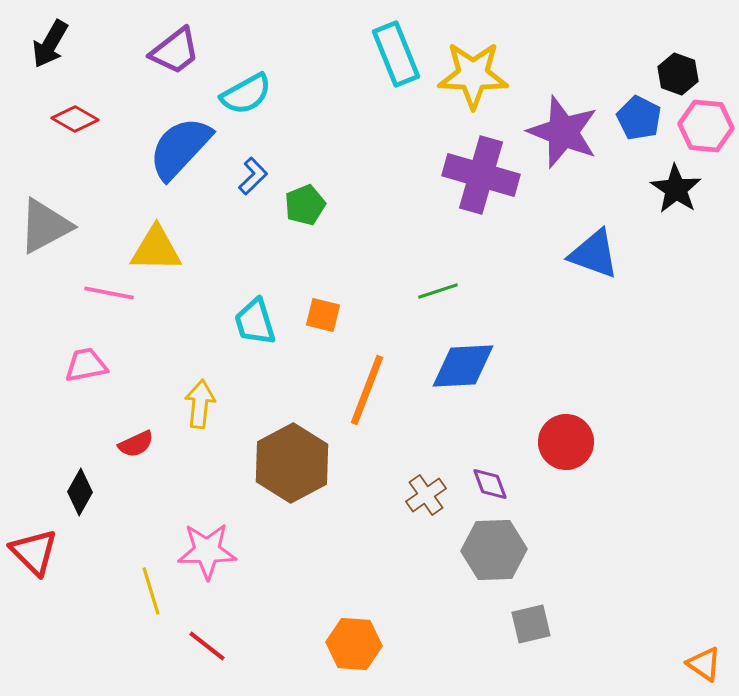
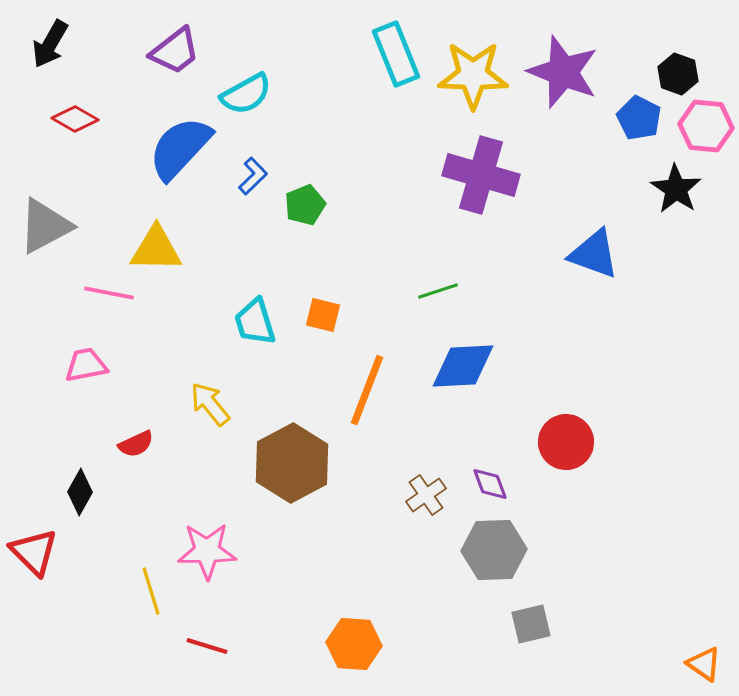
purple star: moved 60 px up
yellow arrow: moved 10 px right; rotated 45 degrees counterclockwise
red line: rotated 21 degrees counterclockwise
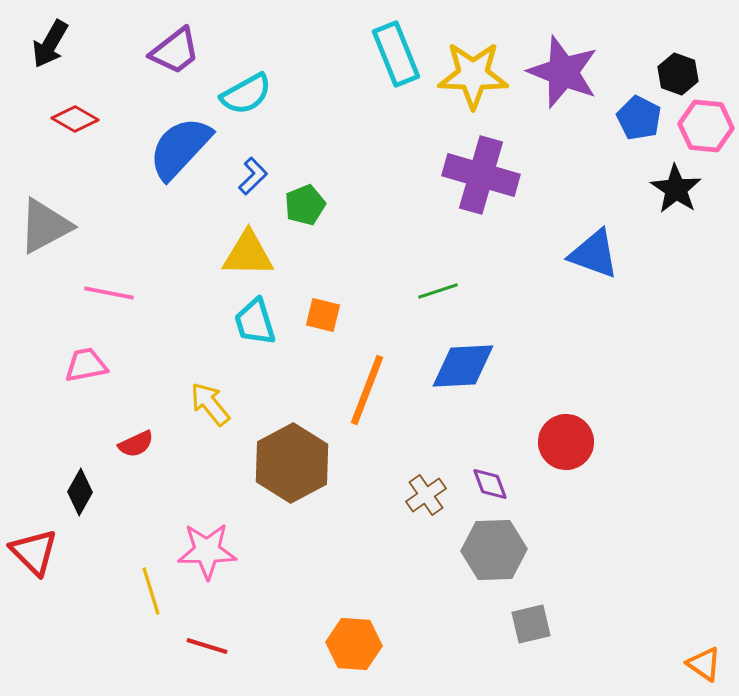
yellow triangle: moved 92 px right, 5 px down
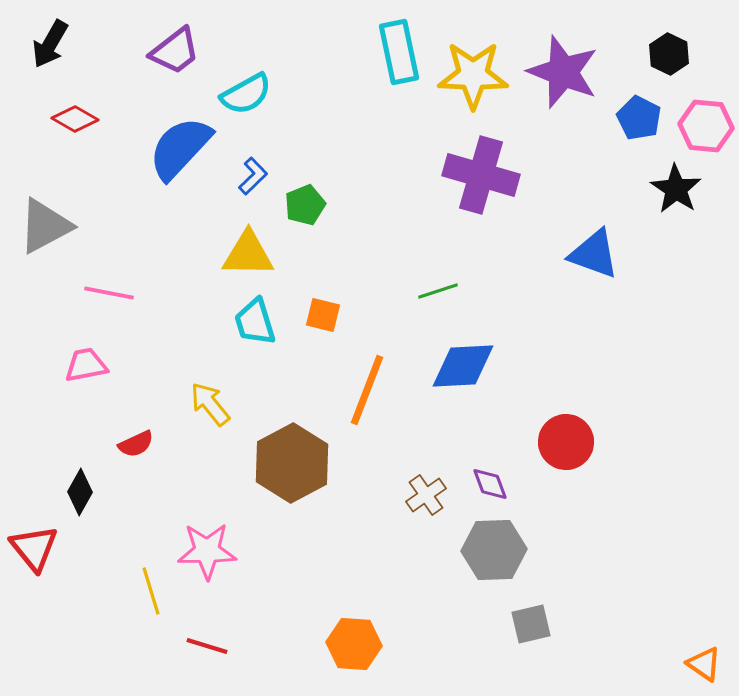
cyan rectangle: moved 3 px right, 2 px up; rotated 10 degrees clockwise
black hexagon: moved 9 px left, 20 px up; rotated 6 degrees clockwise
red triangle: moved 4 px up; rotated 6 degrees clockwise
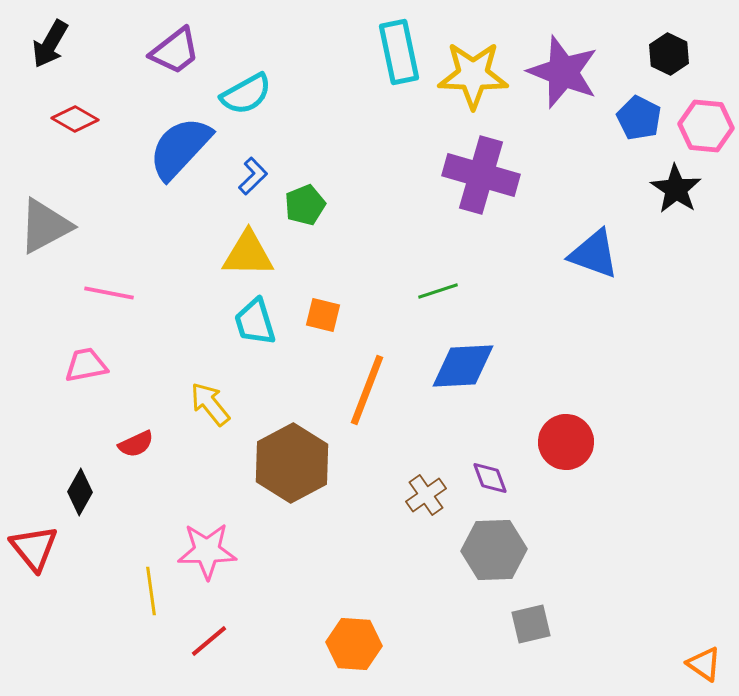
purple diamond: moved 6 px up
yellow line: rotated 9 degrees clockwise
red line: moved 2 px right, 5 px up; rotated 57 degrees counterclockwise
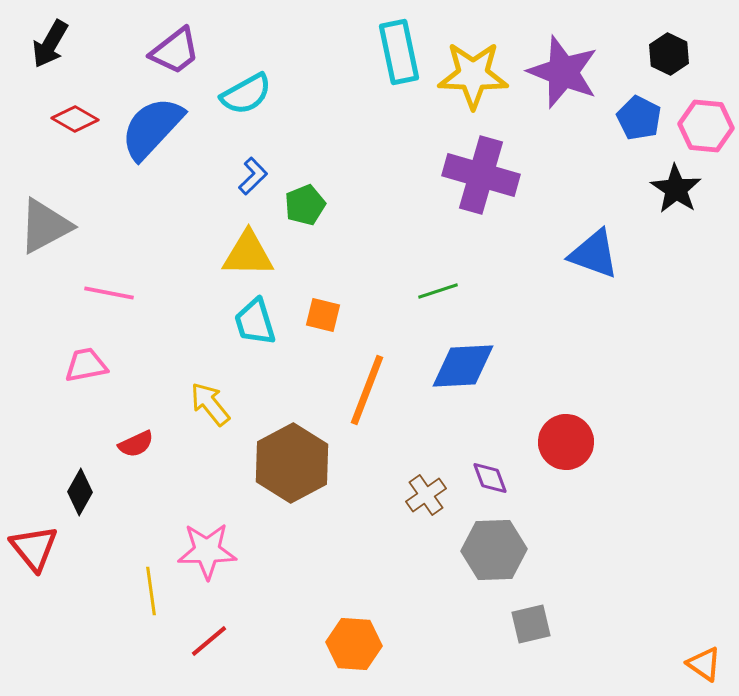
blue semicircle: moved 28 px left, 20 px up
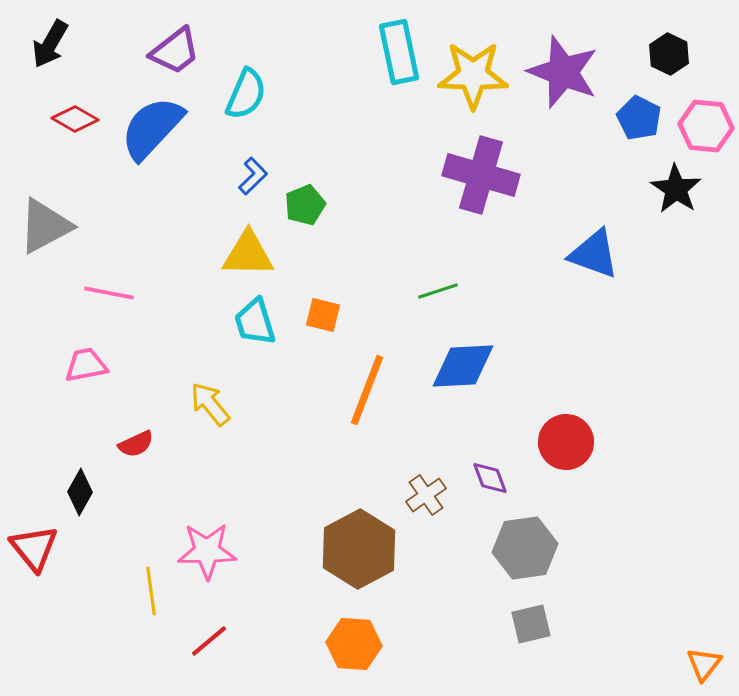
cyan semicircle: rotated 38 degrees counterclockwise
brown hexagon: moved 67 px right, 86 px down
gray hexagon: moved 31 px right, 2 px up; rotated 6 degrees counterclockwise
orange triangle: rotated 33 degrees clockwise
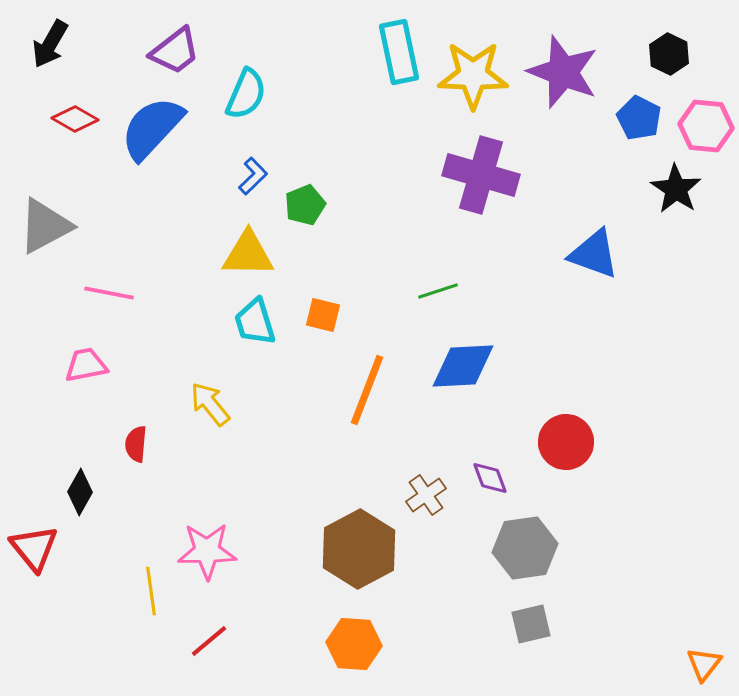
red semicircle: rotated 120 degrees clockwise
